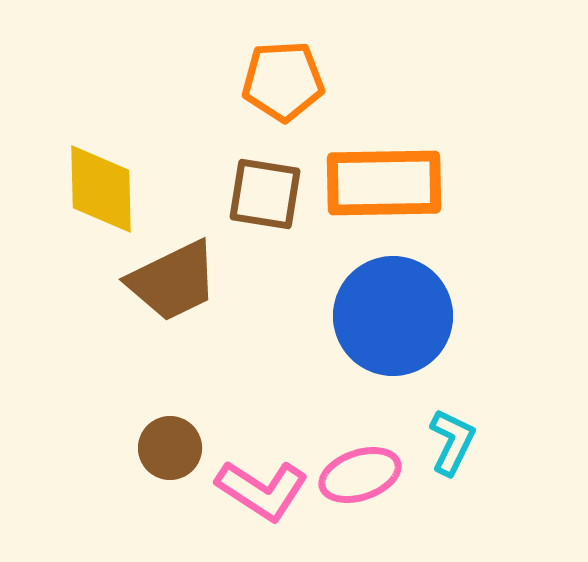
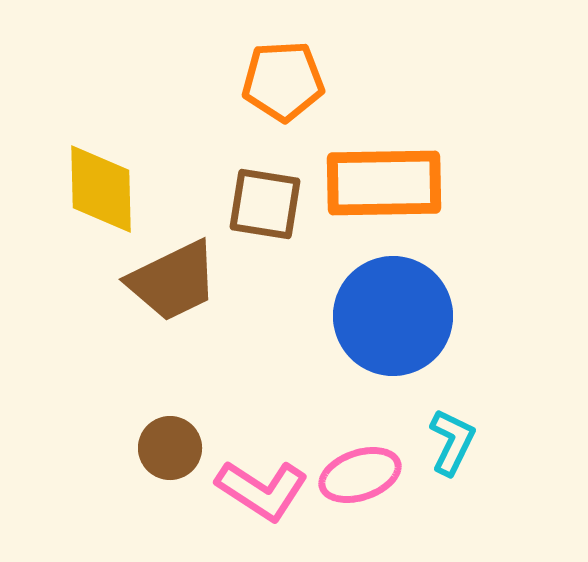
brown square: moved 10 px down
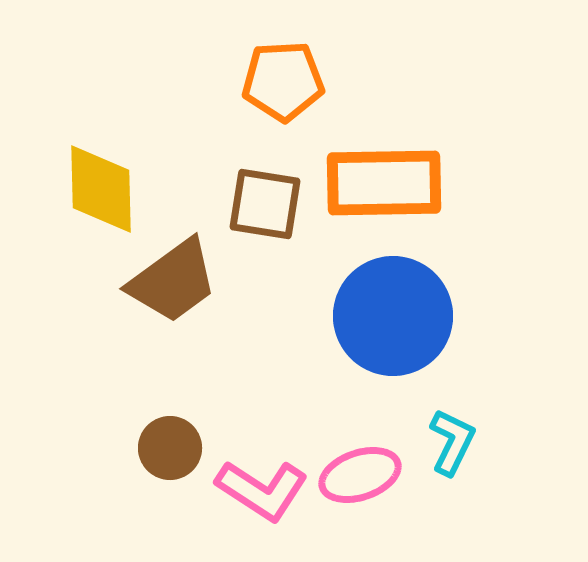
brown trapezoid: rotated 10 degrees counterclockwise
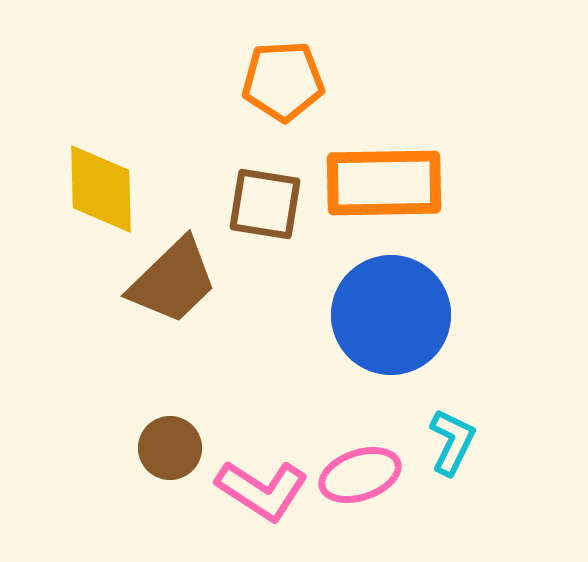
brown trapezoid: rotated 8 degrees counterclockwise
blue circle: moved 2 px left, 1 px up
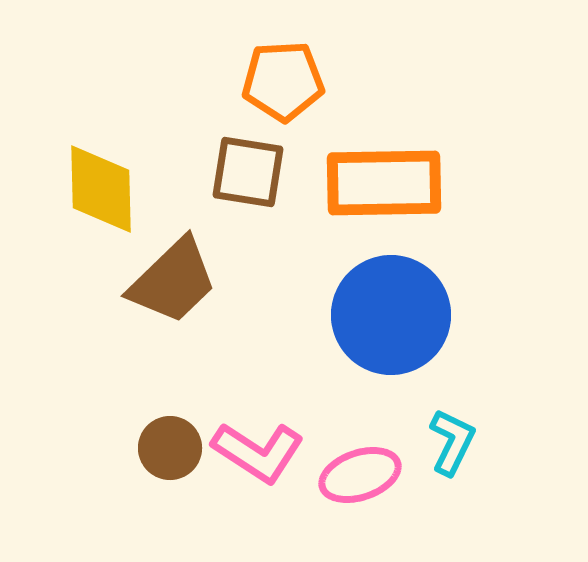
brown square: moved 17 px left, 32 px up
pink L-shape: moved 4 px left, 38 px up
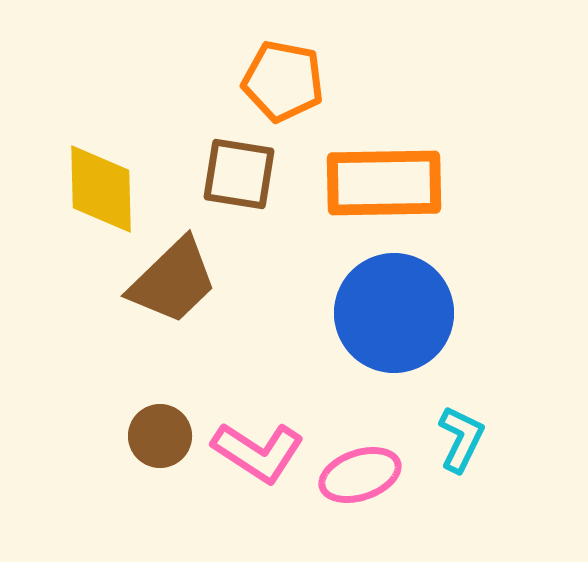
orange pentagon: rotated 14 degrees clockwise
brown square: moved 9 px left, 2 px down
blue circle: moved 3 px right, 2 px up
cyan L-shape: moved 9 px right, 3 px up
brown circle: moved 10 px left, 12 px up
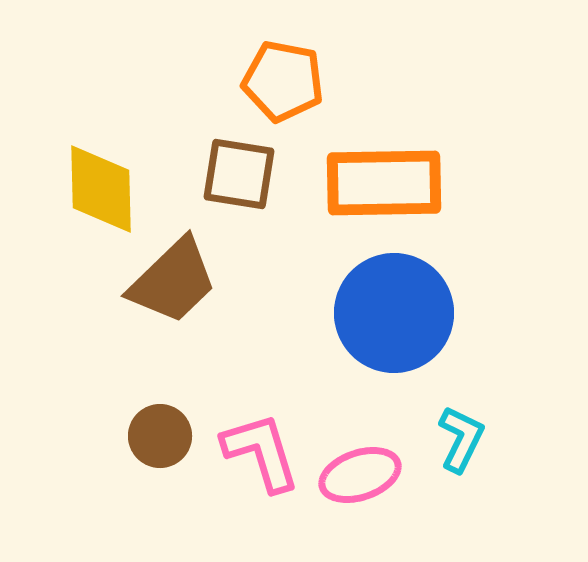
pink L-shape: moved 3 px right; rotated 140 degrees counterclockwise
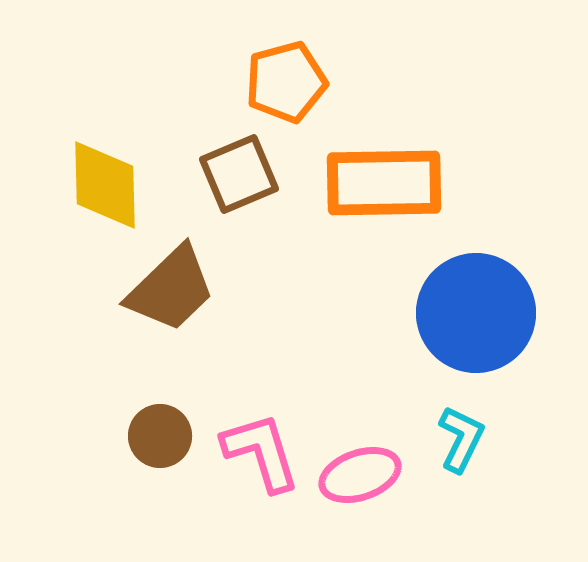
orange pentagon: moved 3 px right, 1 px down; rotated 26 degrees counterclockwise
brown square: rotated 32 degrees counterclockwise
yellow diamond: moved 4 px right, 4 px up
brown trapezoid: moved 2 px left, 8 px down
blue circle: moved 82 px right
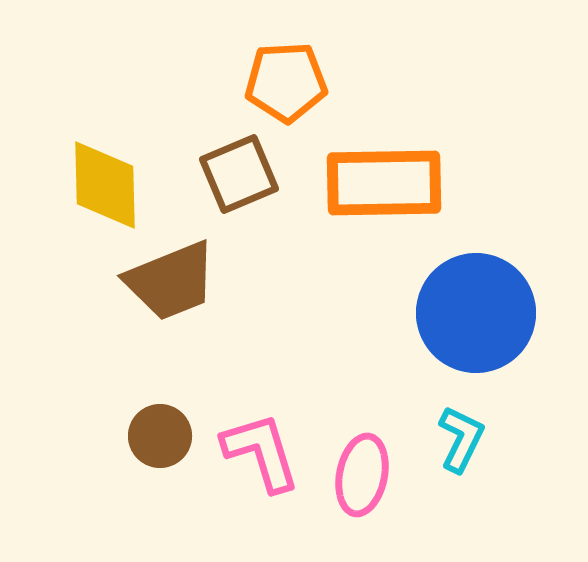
orange pentagon: rotated 12 degrees clockwise
brown trapezoid: moved 8 px up; rotated 22 degrees clockwise
pink ellipse: moved 2 px right; rotated 60 degrees counterclockwise
